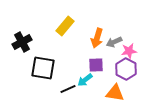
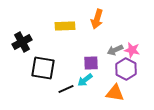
yellow rectangle: rotated 48 degrees clockwise
orange arrow: moved 19 px up
gray arrow: moved 1 px right, 8 px down
pink star: moved 3 px right, 1 px up; rotated 21 degrees clockwise
purple square: moved 5 px left, 2 px up
black line: moved 2 px left
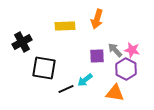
gray arrow: rotated 70 degrees clockwise
purple square: moved 6 px right, 7 px up
black square: moved 1 px right
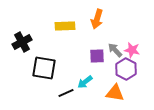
cyan arrow: moved 2 px down
black line: moved 4 px down
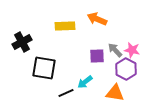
orange arrow: rotated 96 degrees clockwise
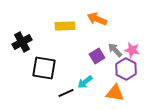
purple square: rotated 28 degrees counterclockwise
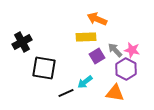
yellow rectangle: moved 21 px right, 11 px down
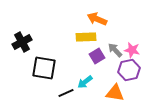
purple hexagon: moved 3 px right, 1 px down; rotated 20 degrees clockwise
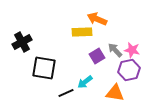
yellow rectangle: moved 4 px left, 5 px up
